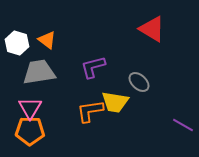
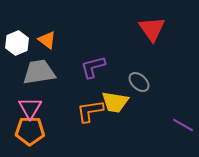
red triangle: rotated 24 degrees clockwise
white hexagon: rotated 20 degrees clockwise
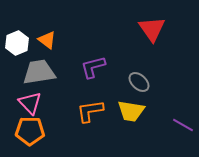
yellow trapezoid: moved 16 px right, 9 px down
pink triangle: moved 5 px up; rotated 15 degrees counterclockwise
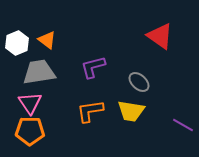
red triangle: moved 8 px right, 7 px down; rotated 20 degrees counterclockwise
pink triangle: rotated 10 degrees clockwise
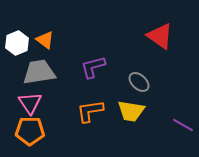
orange triangle: moved 2 px left
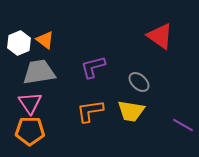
white hexagon: moved 2 px right
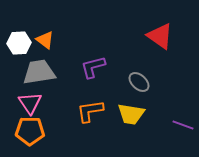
white hexagon: rotated 20 degrees clockwise
yellow trapezoid: moved 3 px down
purple line: rotated 10 degrees counterclockwise
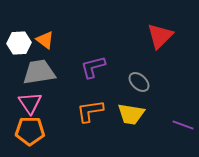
red triangle: rotated 40 degrees clockwise
